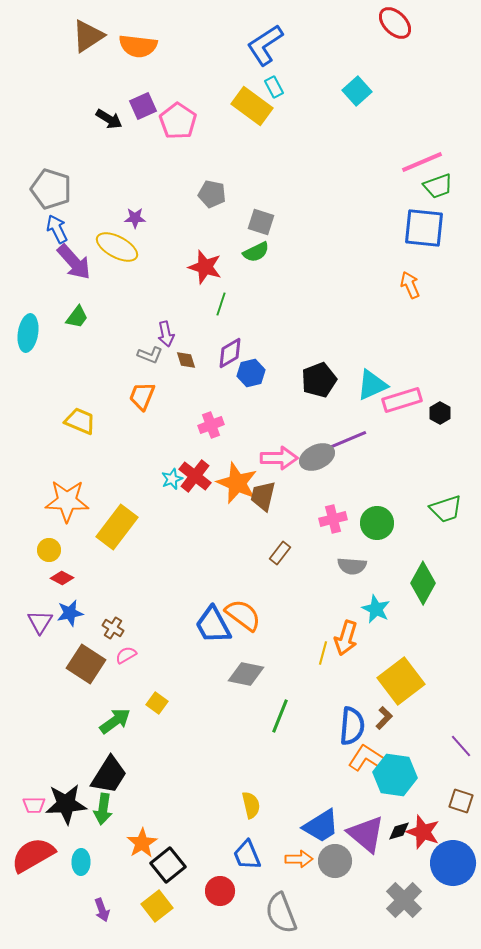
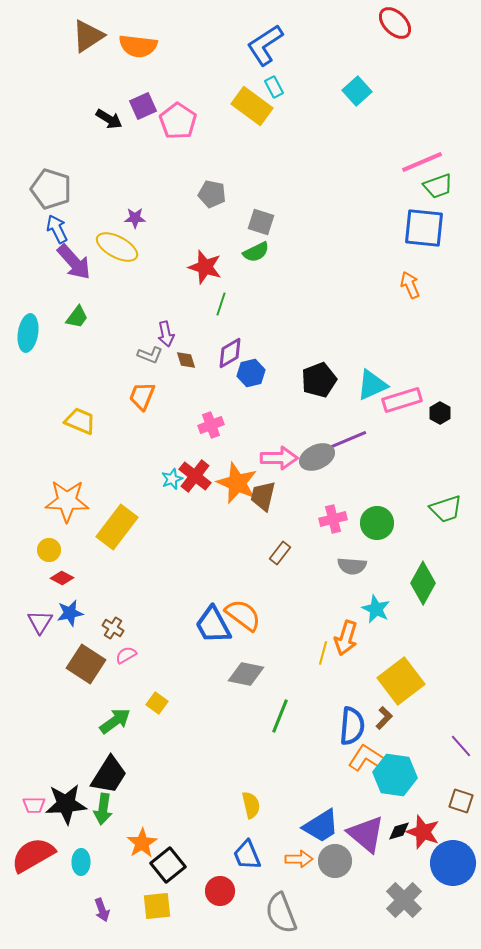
yellow square at (157, 906): rotated 32 degrees clockwise
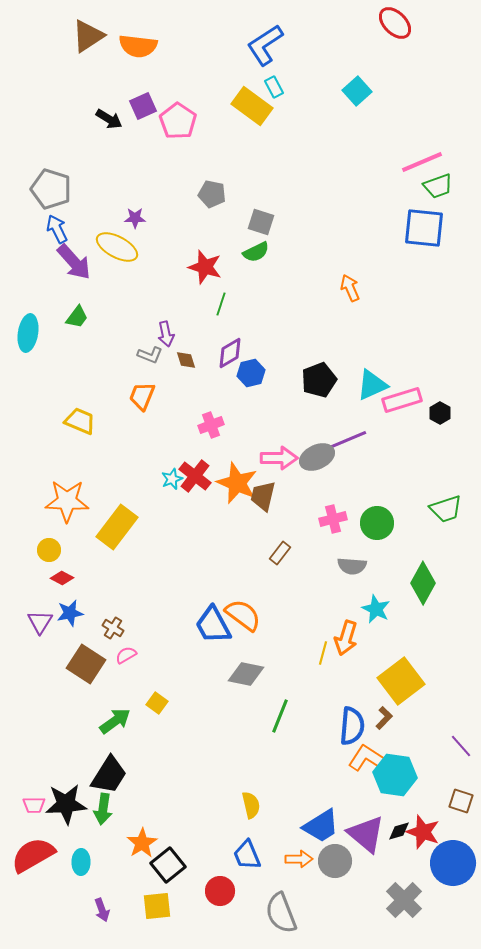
orange arrow at (410, 285): moved 60 px left, 3 px down
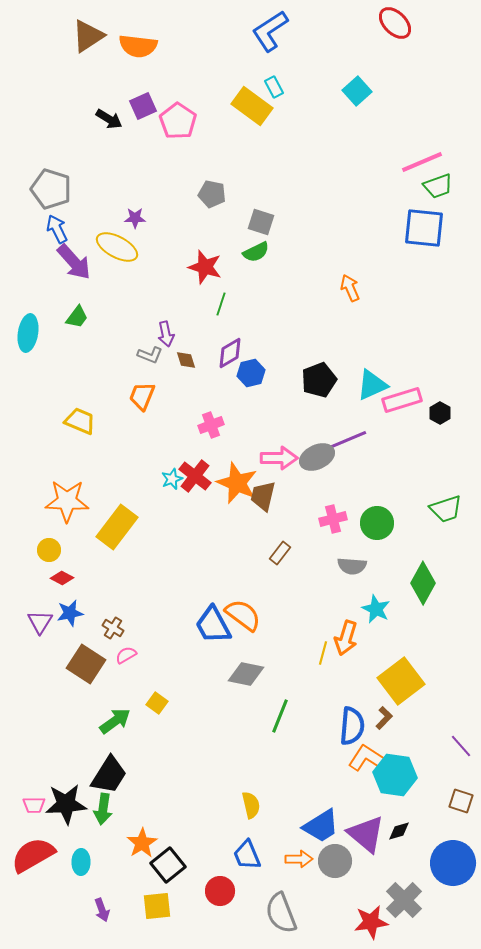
blue L-shape at (265, 45): moved 5 px right, 14 px up
red star at (423, 832): moved 52 px left, 90 px down; rotated 28 degrees counterclockwise
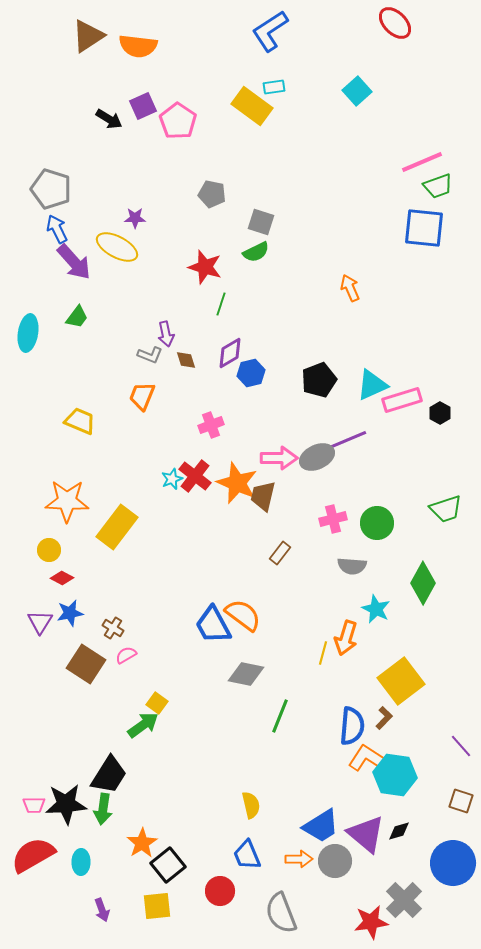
cyan rectangle at (274, 87): rotated 70 degrees counterclockwise
green arrow at (115, 721): moved 28 px right, 4 px down
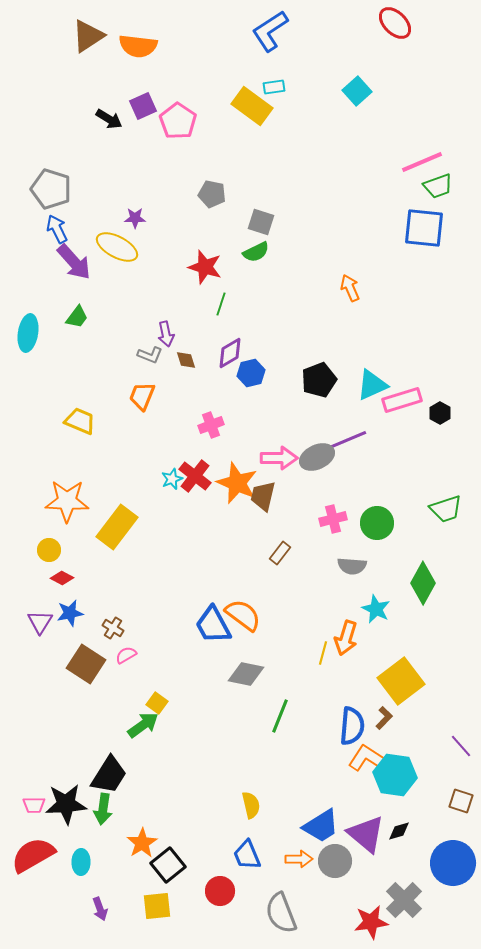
purple arrow at (102, 910): moved 2 px left, 1 px up
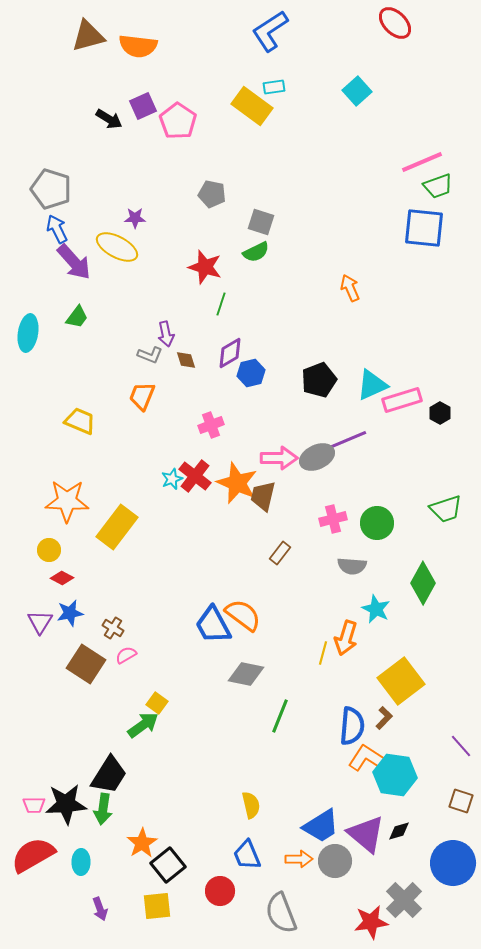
brown triangle at (88, 36): rotated 18 degrees clockwise
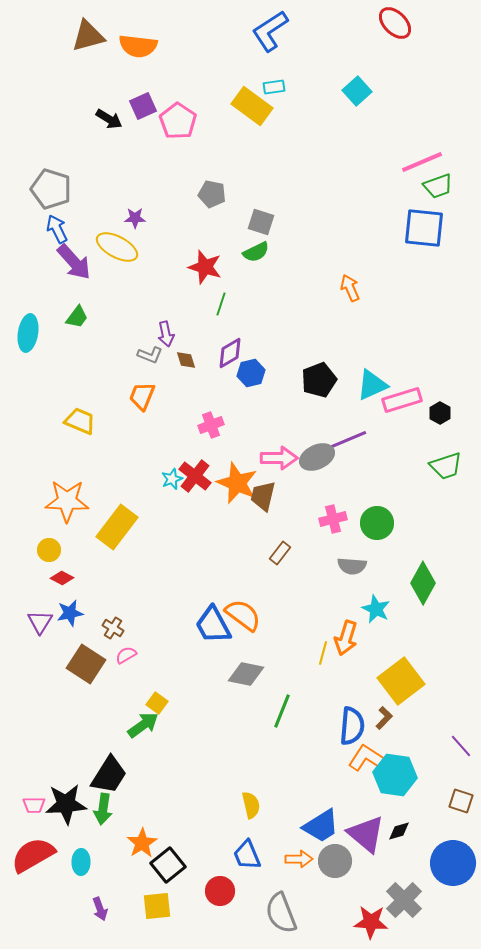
green trapezoid at (446, 509): moved 43 px up
green line at (280, 716): moved 2 px right, 5 px up
red star at (371, 922): rotated 12 degrees clockwise
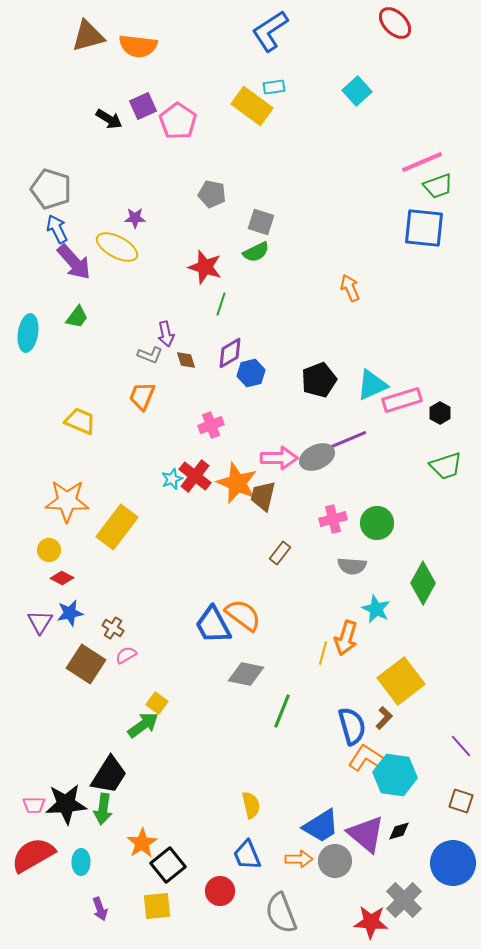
blue semicircle at (352, 726): rotated 21 degrees counterclockwise
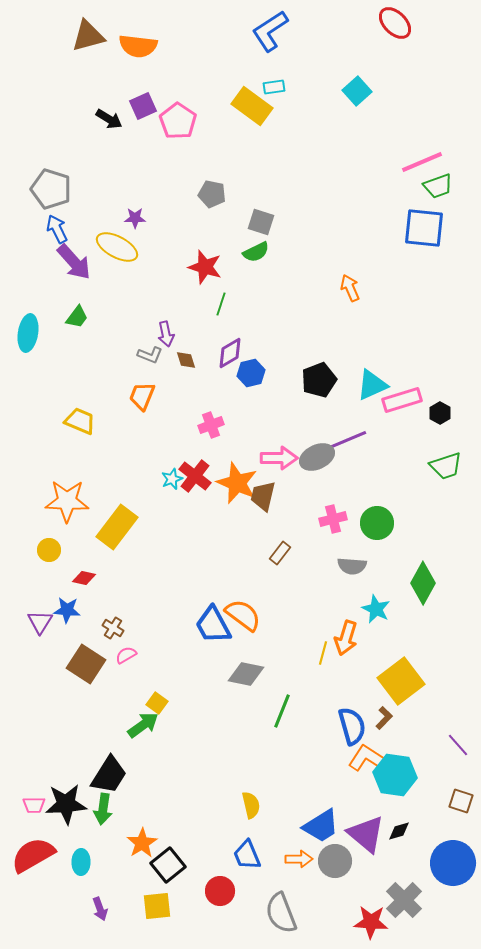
red diamond at (62, 578): moved 22 px right; rotated 15 degrees counterclockwise
blue star at (70, 613): moved 3 px left, 3 px up; rotated 16 degrees clockwise
purple line at (461, 746): moved 3 px left, 1 px up
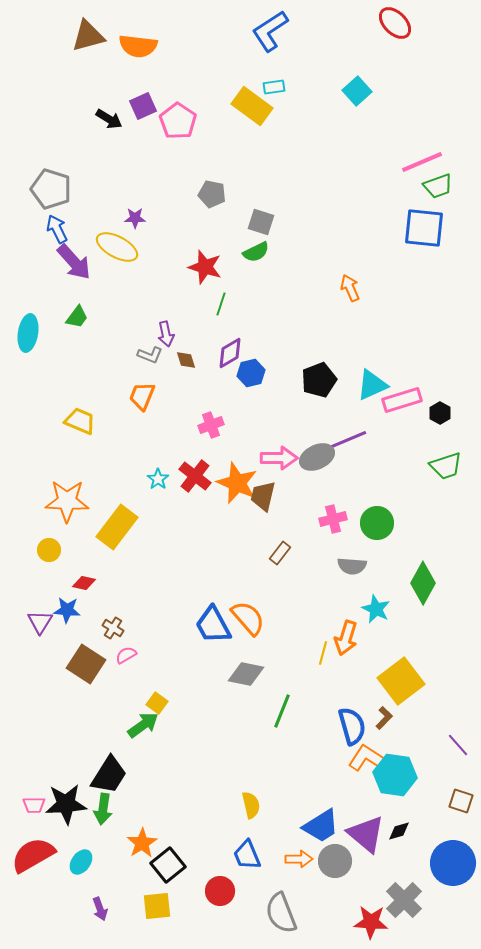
cyan star at (172, 479): moved 14 px left; rotated 15 degrees counterclockwise
red diamond at (84, 578): moved 5 px down
orange semicircle at (243, 615): moved 5 px right, 3 px down; rotated 12 degrees clockwise
cyan ellipse at (81, 862): rotated 35 degrees clockwise
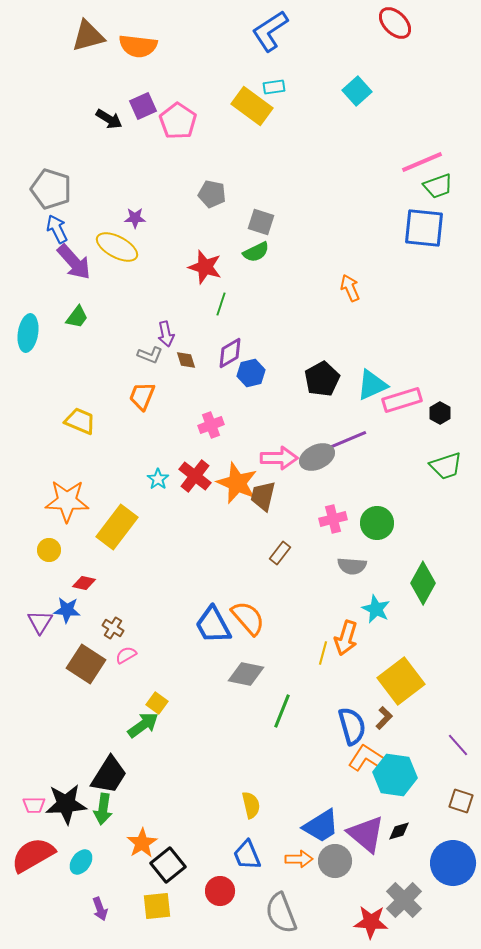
black pentagon at (319, 380): moved 3 px right, 1 px up; rotated 8 degrees counterclockwise
